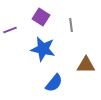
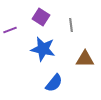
brown triangle: moved 1 px left, 6 px up
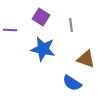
purple line: rotated 24 degrees clockwise
brown triangle: moved 1 px right; rotated 18 degrees clockwise
blue semicircle: moved 18 px right; rotated 84 degrees clockwise
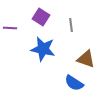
purple line: moved 2 px up
blue semicircle: moved 2 px right
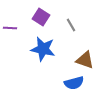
gray line: rotated 24 degrees counterclockwise
brown triangle: moved 1 px left, 1 px down
blue semicircle: rotated 48 degrees counterclockwise
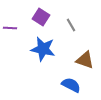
blue semicircle: moved 3 px left, 2 px down; rotated 138 degrees counterclockwise
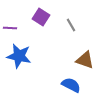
blue star: moved 24 px left, 7 px down
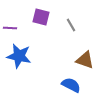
purple square: rotated 18 degrees counterclockwise
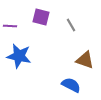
purple line: moved 2 px up
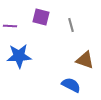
gray line: rotated 16 degrees clockwise
blue star: rotated 15 degrees counterclockwise
